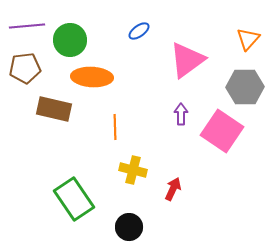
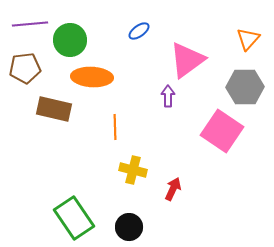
purple line: moved 3 px right, 2 px up
purple arrow: moved 13 px left, 18 px up
green rectangle: moved 19 px down
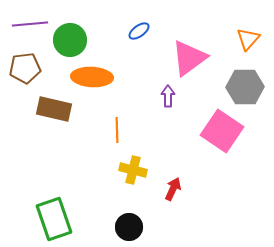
pink triangle: moved 2 px right, 2 px up
orange line: moved 2 px right, 3 px down
green rectangle: moved 20 px left, 1 px down; rotated 15 degrees clockwise
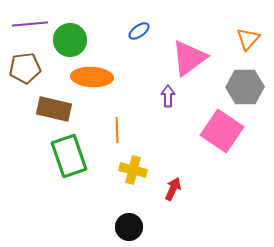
green rectangle: moved 15 px right, 63 px up
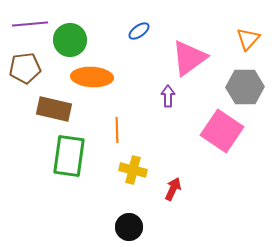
green rectangle: rotated 27 degrees clockwise
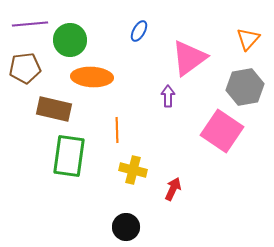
blue ellipse: rotated 25 degrees counterclockwise
gray hexagon: rotated 9 degrees counterclockwise
black circle: moved 3 px left
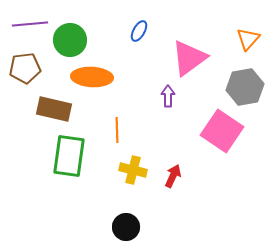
red arrow: moved 13 px up
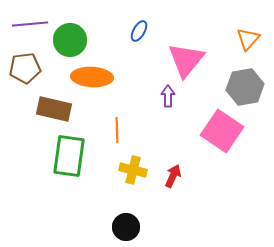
pink triangle: moved 3 px left, 2 px down; rotated 15 degrees counterclockwise
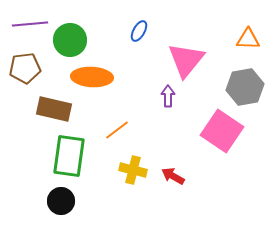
orange triangle: rotated 50 degrees clockwise
orange line: rotated 55 degrees clockwise
red arrow: rotated 85 degrees counterclockwise
black circle: moved 65 px left, 26 px up
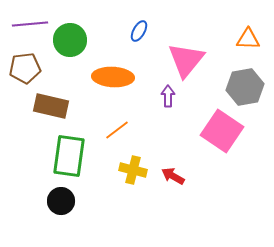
orange ellipse: moved 21 px right
brown rectangle: moved 3 px left, 3 px up
